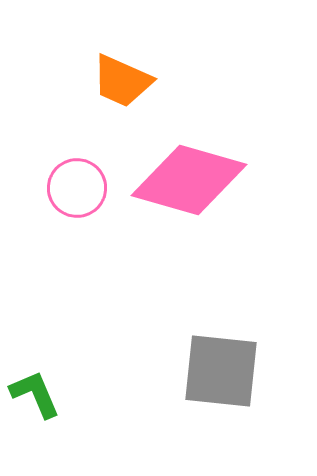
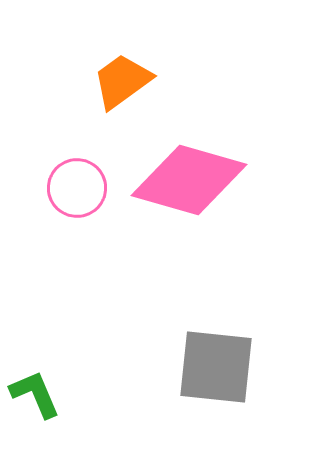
orange trapezoid: rotated 120 degrees clockwise
gray square: moved 5 px left, 4 px up
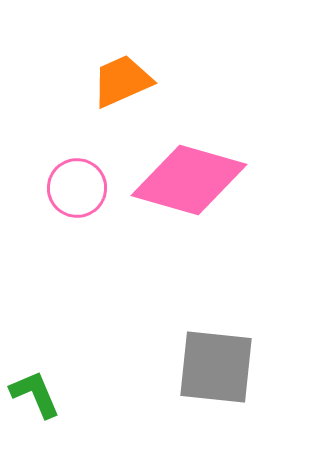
orange trapezoid: rotated 12 degrees clockwise
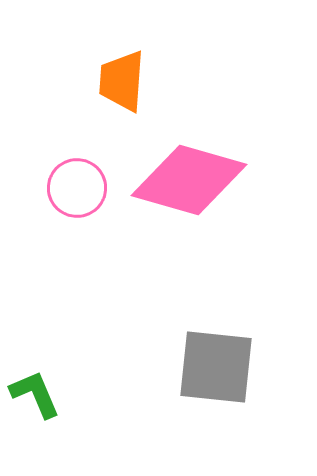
orange trapezoid: rotated 62 degrees counterclockwise
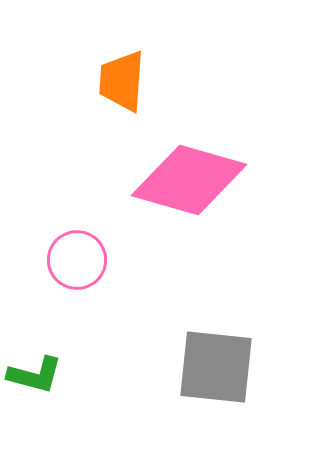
pink circle: moved 72 px down
green L-shape: moved 19 px up; rotated 128 degrees clockwise
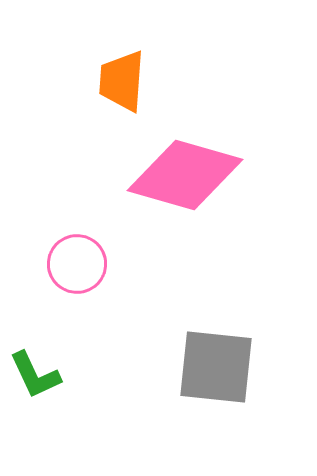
pink diamond: moved 4 px left, 5 px up
pink circle: moved 4 px down
green L-shape: rotated 50 degrees clockwise
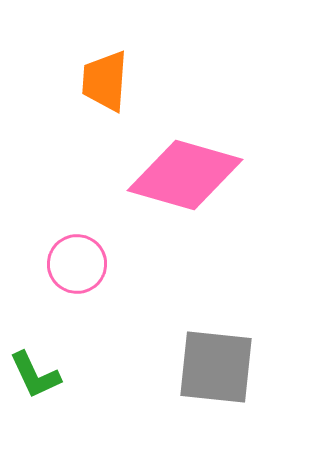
orange trapezoid: moved 17 px left
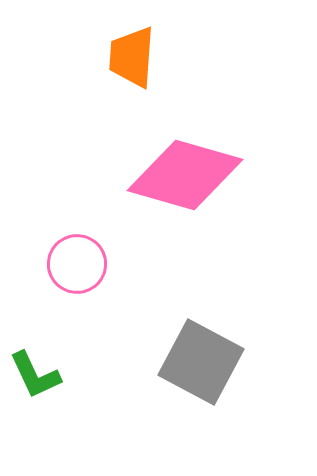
orange trapezoid: moved 27 px right, 24 px up
gray square: moved 15 px left, 5 px up; rotated 22 degrees clockwise
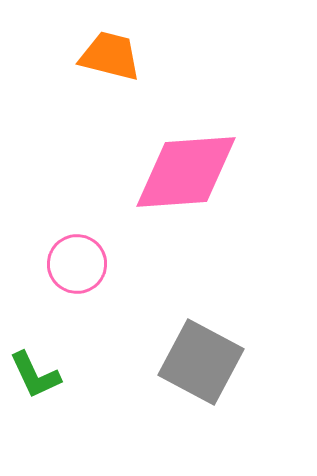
orange trapezoid: moved 22 px left, 1 px up; rotated 100 degrees clockwise
pink diamond: moved 1 px right, 3 px up; rotated 20 degrees counterclockwise
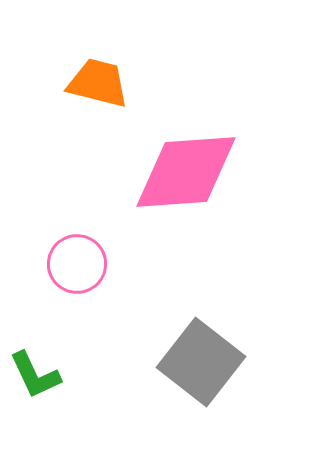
orange trapezoid: moved 12 px left, 27 px down
gray square: rotated 10 degrees clockwise
